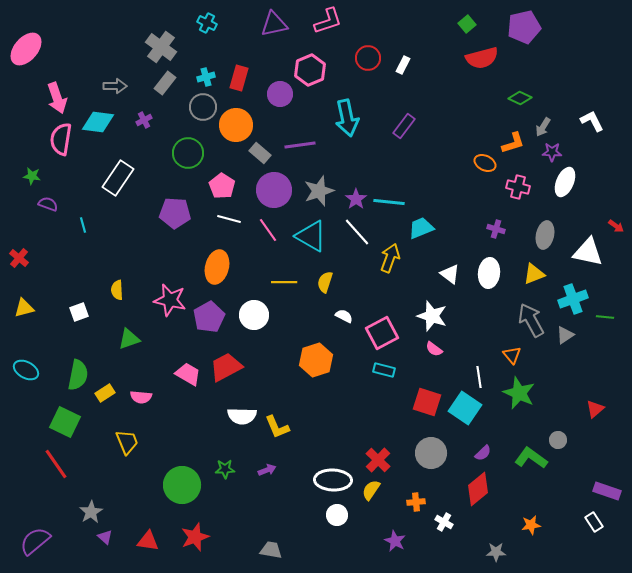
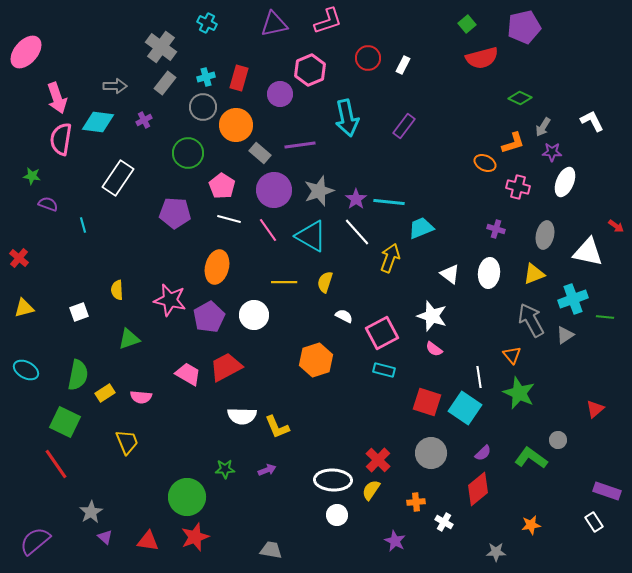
pink ellipse at (26, 49): moved 3 px down
green circle at (182, 485): moved 5 px right, 12 px down
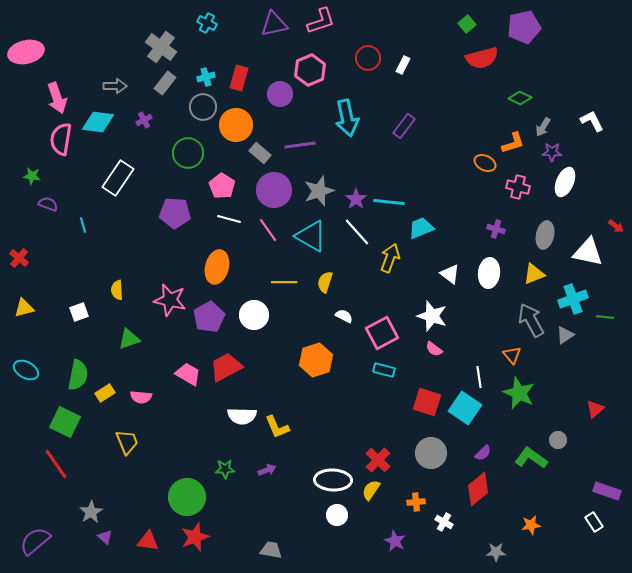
pink L-shape at (328, 21): moved 7 px left
pink ellipse at (26, 52): rotated 36 degrees clockwise
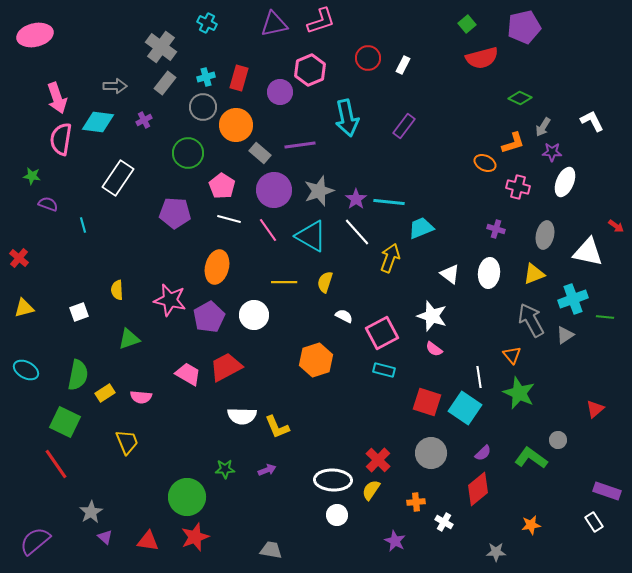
pink ellipse at (26, 52): moved 9 px right, 17 px up
purple circle at (280, 94): moved 2 px up
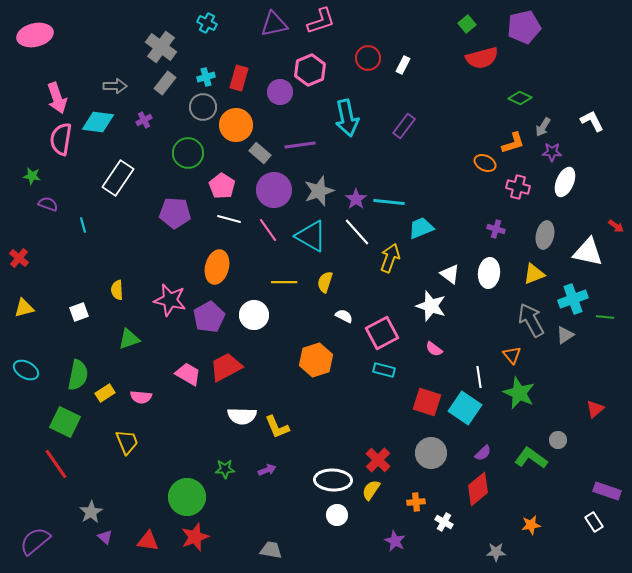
white star at (432, 316): moved 1 px left, 10 px up
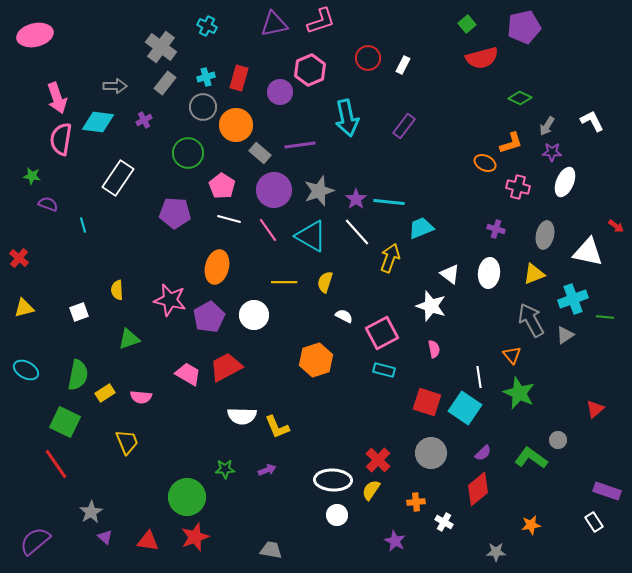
cyan cross at (207, 23): moved 3 px down
gray arrow at (543, 127): moved 4 px right, 1 px up
orange L-shape at (513, 143): moved 2 px left
pink semicircle at (434, 349): rotated 138 degrees counterclockwise
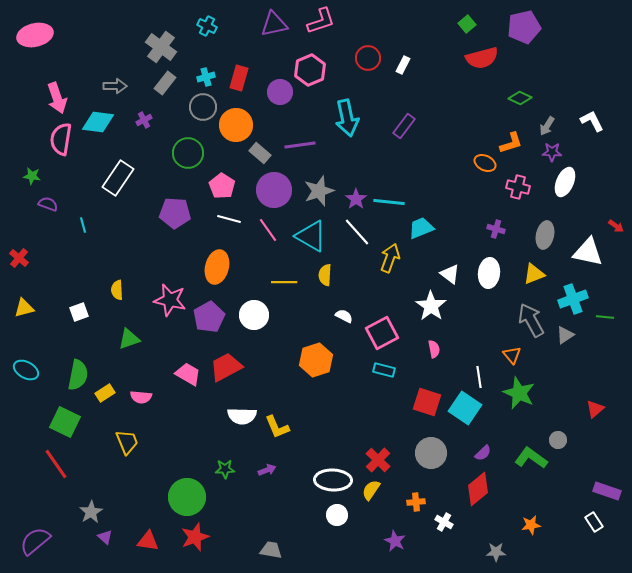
yellow semicircle at (325, 282): moved 7 px up; rotated 15 degrees counterclockwise
white star at (431, 306): rotated 16 degrees clockwise
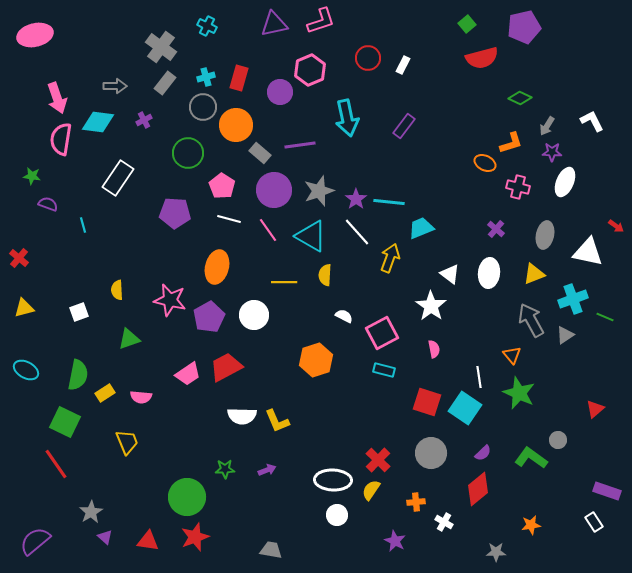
purple cross at (496, 229): rotated 24 degrees clockwise
green line at (605, 317): rotated 18 degrees clockwise
pink trapezoid at (188, 374): rotated 116 degrees clockwise
yellow L-shape at (277, 427): moved 6 px up
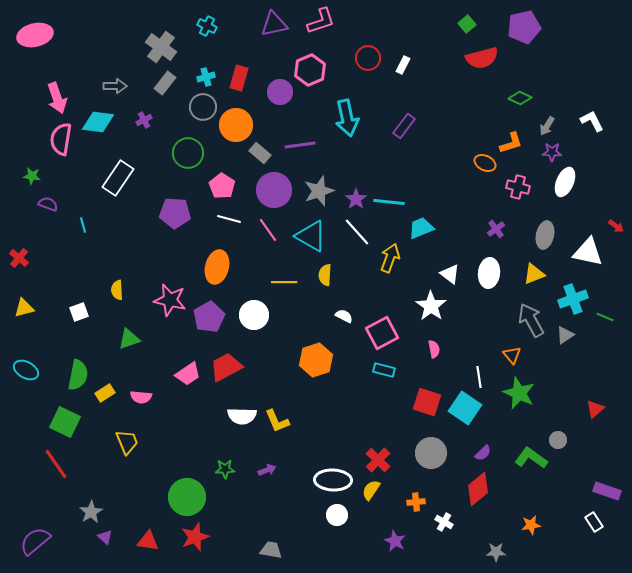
purple cross at (496, 229): rotated 12 degrees clockwise
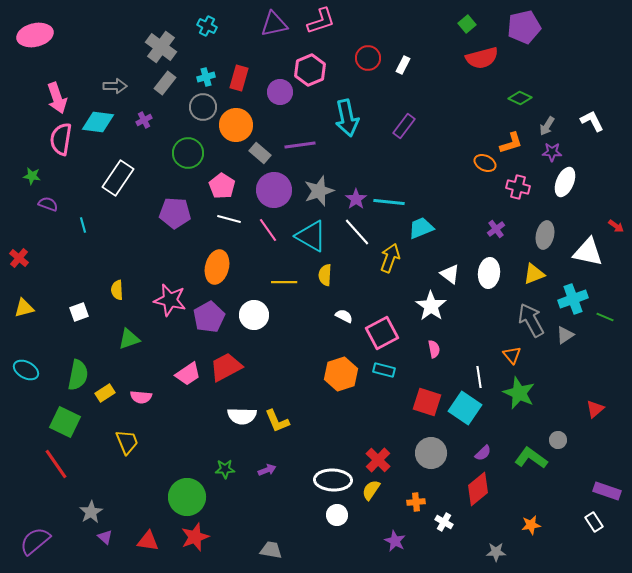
orange hexagon at (316, 360): moved 25 px right, 14 px down
